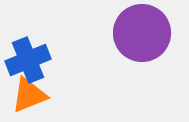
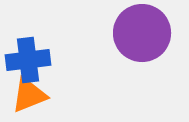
blue cross: rotated 15 degrees clockwise
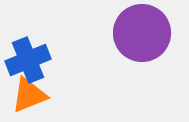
blue cross: rotated 15 degrees counterclockwise
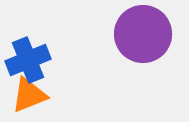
purple circle: moved 1 px right, 1 px down
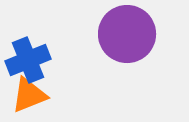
purple circle: moved 16 px left
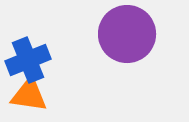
orange triangle: rotated 30 degrees clockwise
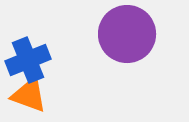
orange triangle: rotated 12 degrees clockwise
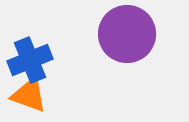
blue cross: moved 2 px right
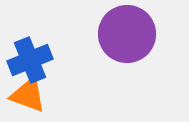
orange triangle: moved 1 px left
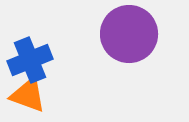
purple circle: moved 2 px right
